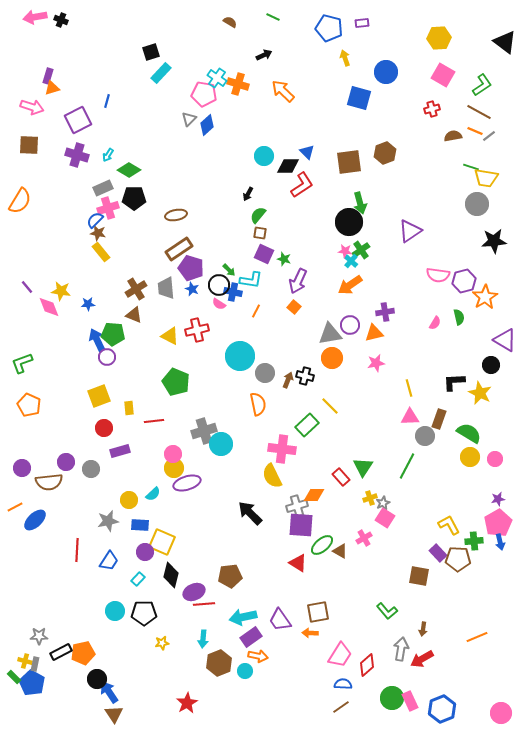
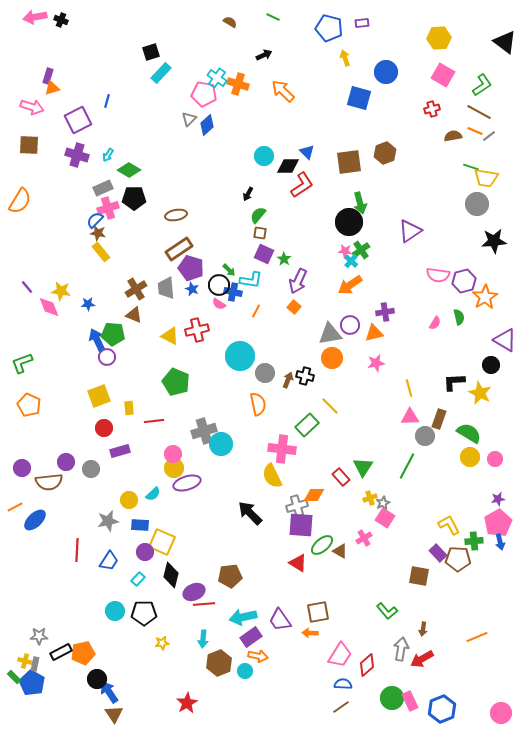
green star at (284, 259): rotated 16 degrees clockwise
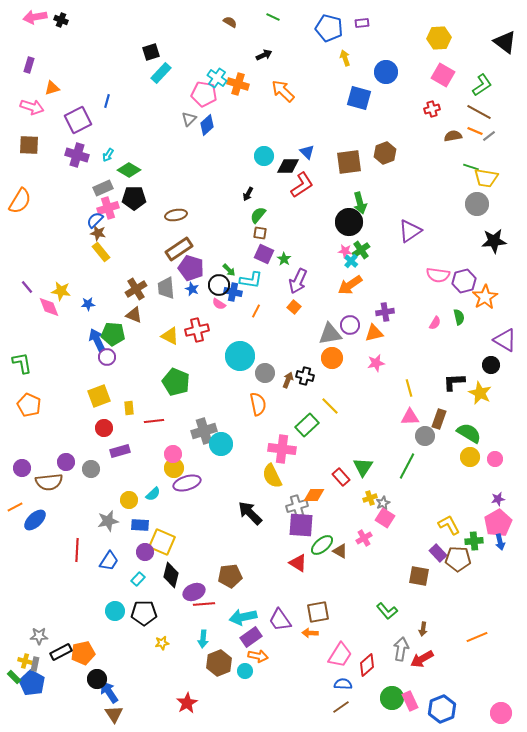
purple rectangle at (48, 76): moved 19 px left, 11 px up
green L-shape at (22, 363): rotated 100 degrees clockwise
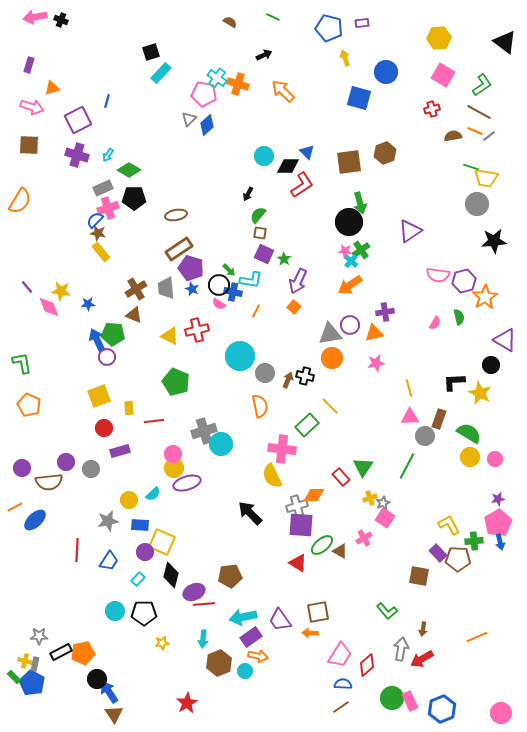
orange semicircle at (258, 404): moved 2 px right, 2 px down
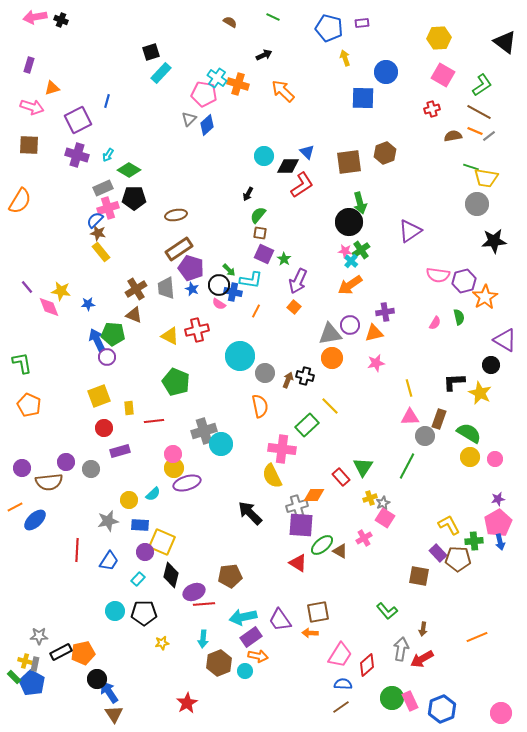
blue square at (359, 98): moved 4 px right; rotated 15 degrees counterclockwise
